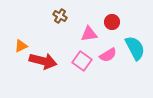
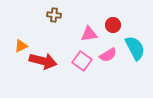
brown cross: moved 6 px left, 1 px up; rotated 24 degrees counterclockwise
red circle: moved 1 px right, 3 px down
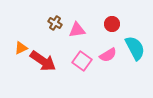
brown cross: moved 1 px right, 8 px down; rotated 24 degrees clockwise
red circle: moved 1 px left, 1 px up
pink triangle: moved 12 px left, 4 px up
orange triangle: moved 2 px down
red arrow: rotated 20 degrees clockwise
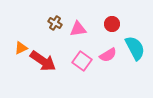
pink triangle: moved 1 px right, 1 px up
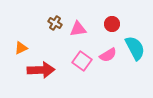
red arrow: moved 2 px left, 9 px down; rotated 36 degrees counterclockwise
